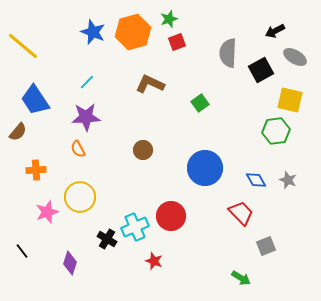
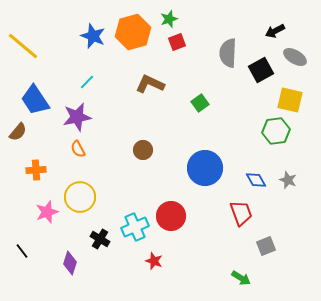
blue star: moved 4 px down
purple star: moved 9 px left; rotated 8 degrees counterclockwise
red trapezoid: rotated 24 degrees clockwise
black cross: moved 7 px left
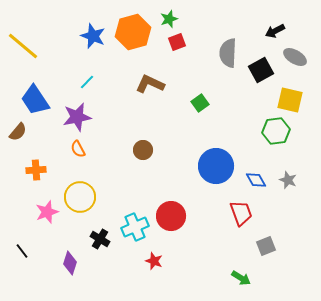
blue circle: moved 11 px right, 2 px up
